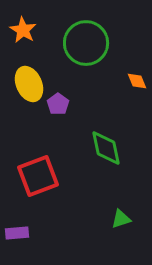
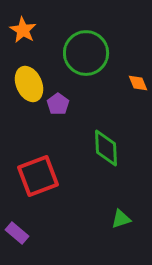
green circle: moved 10 px down
orange diamond: moved 1 px right, 2 px down
green diamond: rotated 9 degrees clockwise
purple rectangle: rotated 45 degrees clockwise
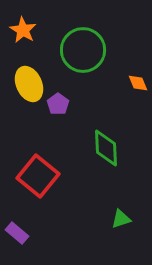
green circle: moved 3 px left, 3 px up
red square: rotated 30 degrees counterclockwise
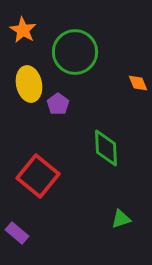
green circle: moved 8 px left, 2 px down
yellow ellipse: rotated 12 degrees clockwise
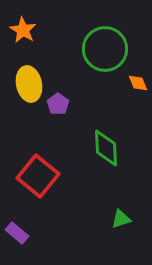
green circle: moved 30 px right, 3 px up
